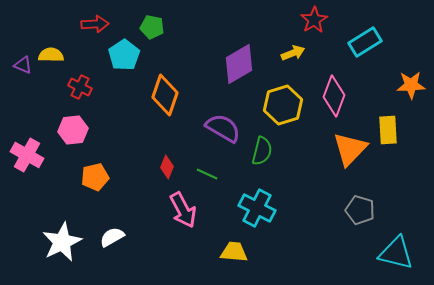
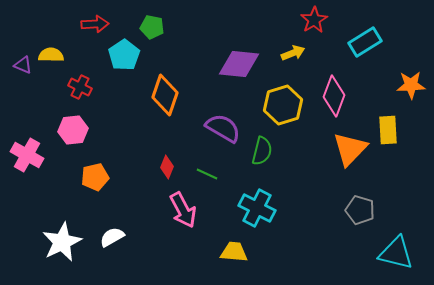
purple diamond: rotated 36 degrees clockwise
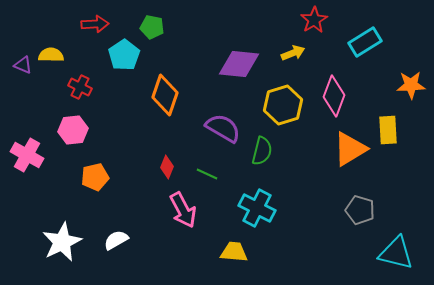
orange triangle: rotated 15 degrees clockwise
white semicircle: moved 4 px right, 3 px down
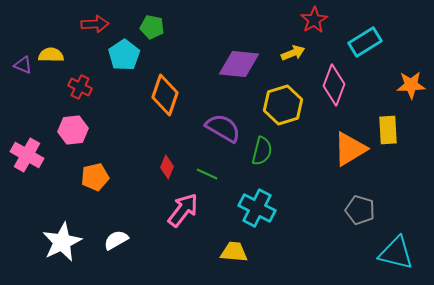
pink diamond: moved 11 px up
pink arrow: rotated 114 degrees counterclockwise
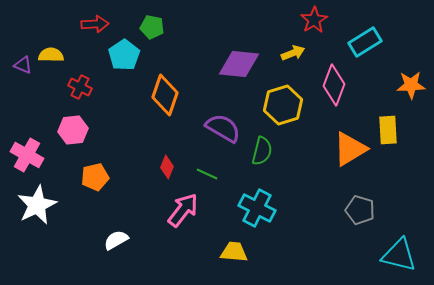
white star: moved 25 px left, 37 px up
cyan triangle: moved 3 px right, 2 px down
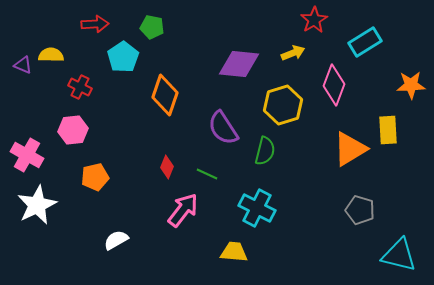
cyan pentagon: moved 1 px left, 2 px down
purple semicircle: rotated 153 degrees counterclockwise
green semicircle: moved 3 px right
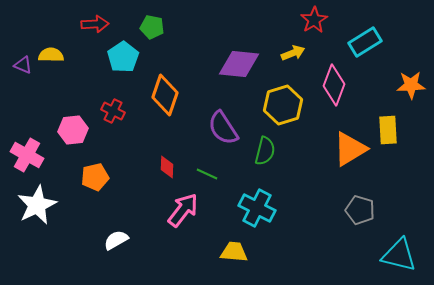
red cross: moved 33 px right, 24 px down
red diamond: rotated 20 degrees counterclockwise
